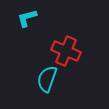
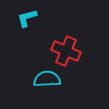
cyan semicircle: rotated 68 degrees clockwise
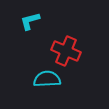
cyan L-shape: moved 3 px right, 3 px down
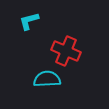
cyan L-shape: moved 1 px left
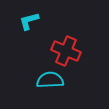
cyan semicircle: moved 3 px right, 1 px down
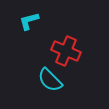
cyan semicircle: rotated 132 degrees counterclockwise
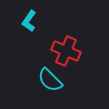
cyan L-shape: rotated 40 degrees counterclockwise
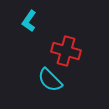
red cross: rotated 8 degrees counterclockwise
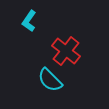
red cross: rotated 24 degrees clockwise
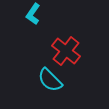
cyan L-shape: moved 4 px right, 7 px up
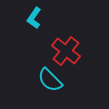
cyan L-shape: moved 1 px right, 4 px down
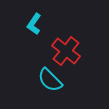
cyan L-shape: moved 6 px down
